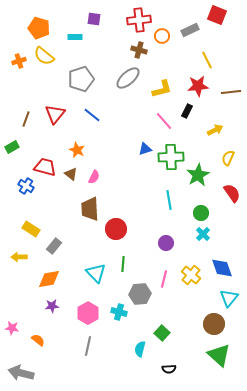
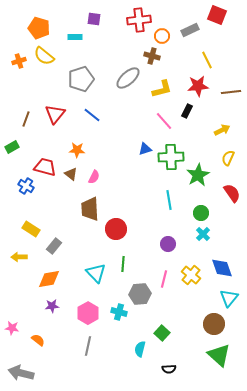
brown cross at (139, 50): moved 13 px right, 6 px down
yellow arrow at (215, 130): moved 7 px right
orange star at (77, 150): rotated 21 degrees counterclockwise
purple circle at (166, 243): moved 2 px right, 1 px down
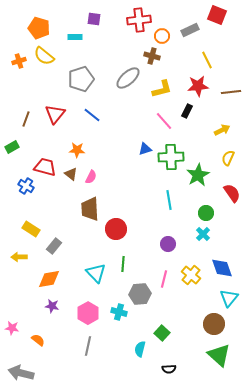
pink semicircle at (94, 177): moved 3 px left
green circle at (201, 213): moved 5 px right
purple star at (52, 306): rotated 16 degrees clockwise
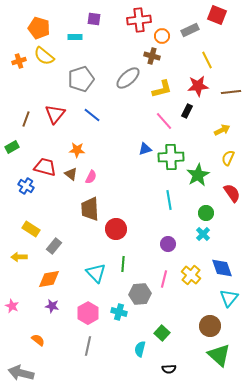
brown circle at (214, 324): moved 4 px left, 2 px down
pink star at (12, 328): moved 22 px up; rotated 16 degrees clockwise
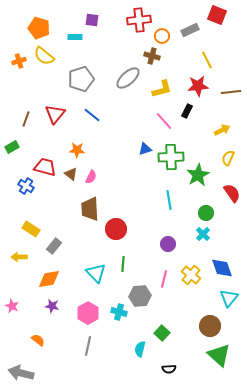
purple square at (94, 19): moved 2 px left, 1 px down
gray hexagon at (140, 294): moved 2 px down
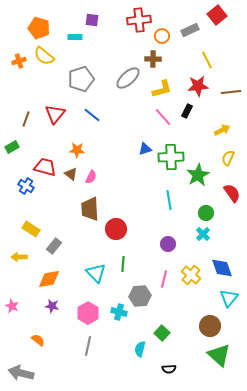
red square at (217, 15): rotated 30 degrees clockwise
brown cross at (152, 56): moved 1 px right, 3 px down; rotated 14 degrees counterclockwise
pink line at (164, 121): moved 1 px left, 4 px up
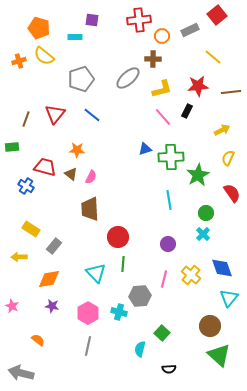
yellow line at (207, 60): moved 6 px right, 3 px up; rotated 24 degrees counterclockwise
green rectangle at (12, 147): rotated 24 degrees clockwise
red circle at (116, 229): moved 2 px right, 8 px down
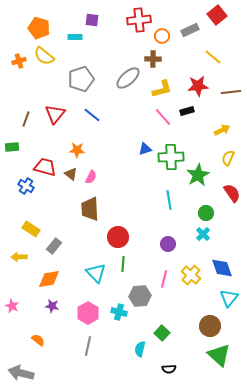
black rectangle at (187, 111): rotated 48 degrees clockwise
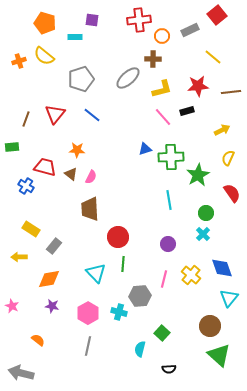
orange pentagon at (39, 28): moved 6 px right, 5 px up
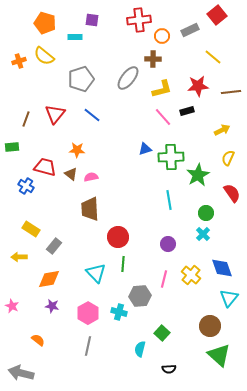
gray ellipse at (128, 78): rotated 10 degrees counterclockwise
pink semicircle at (91, 177): rotated 128 degrees counterclockwise
